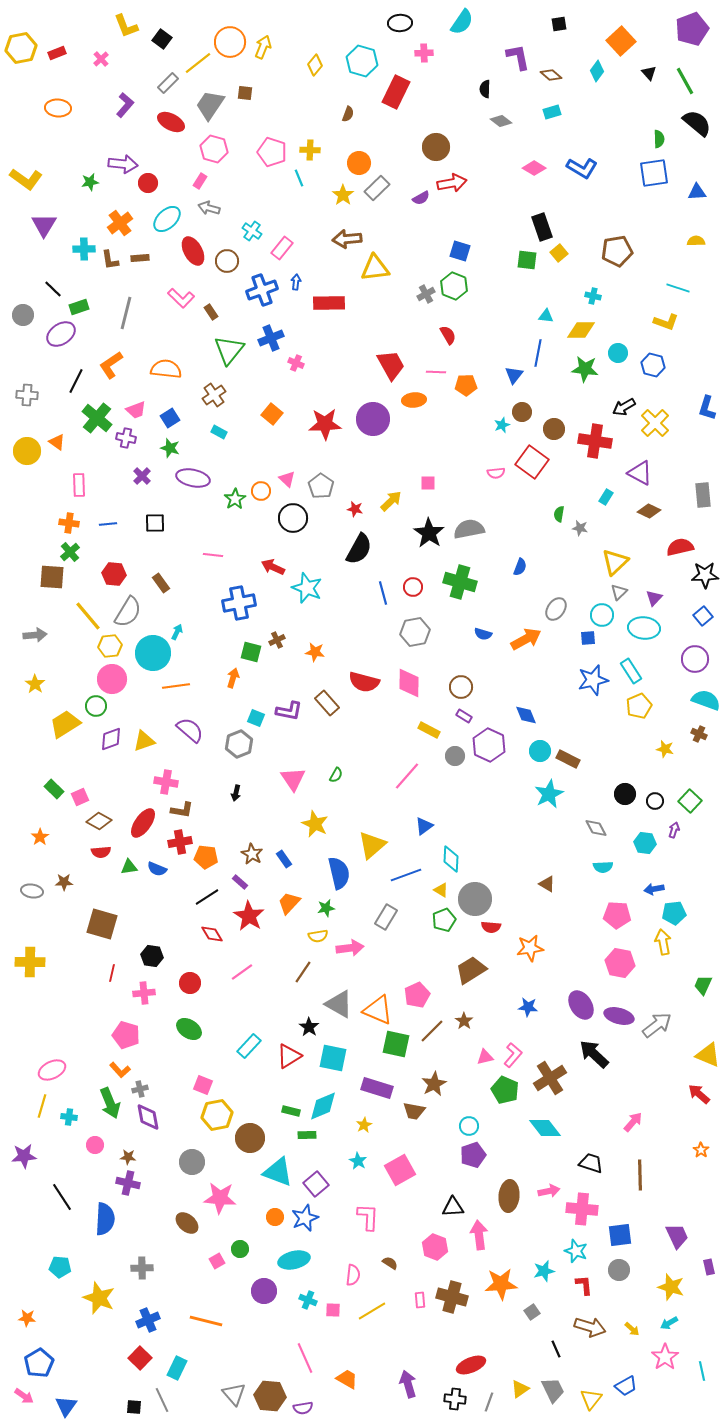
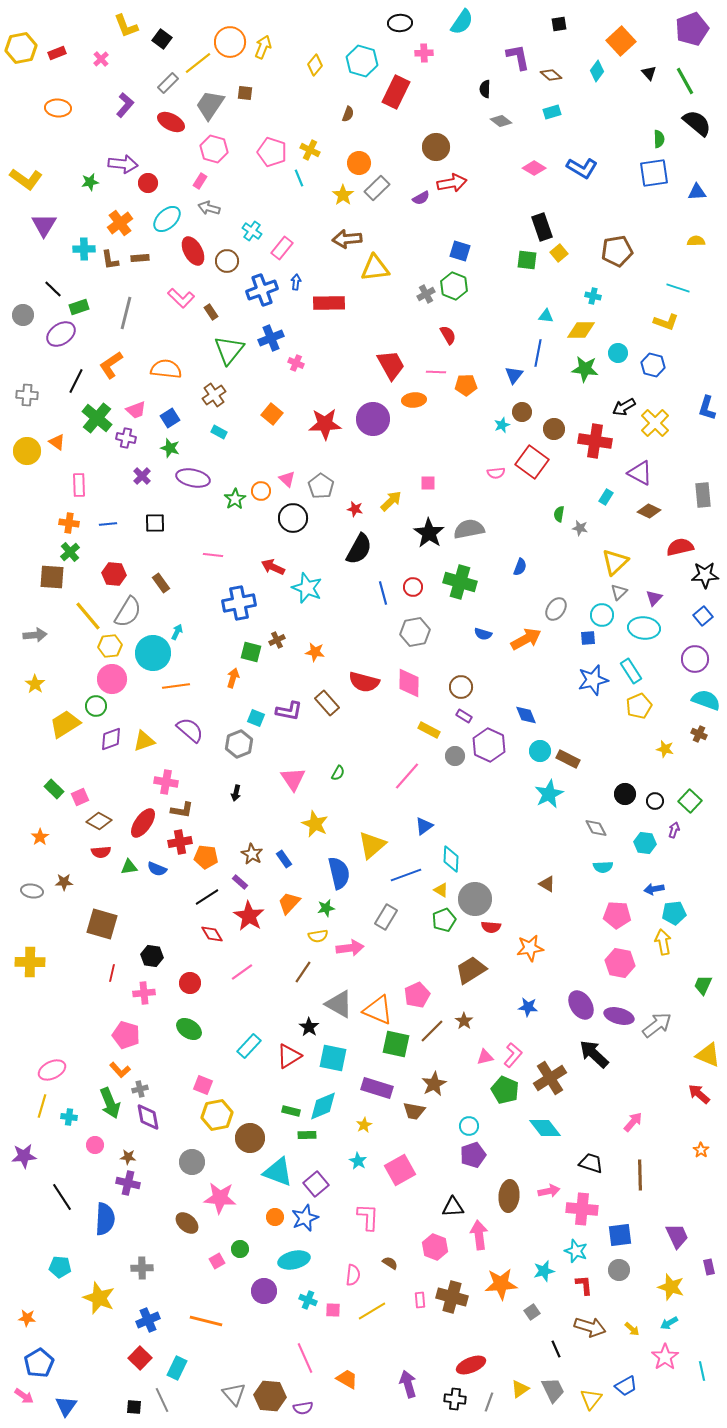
yellow cross at (310, 150): rotated 24 degrees clockwise
green semicircle at (336, 775): moved 2 px right, 2 px up
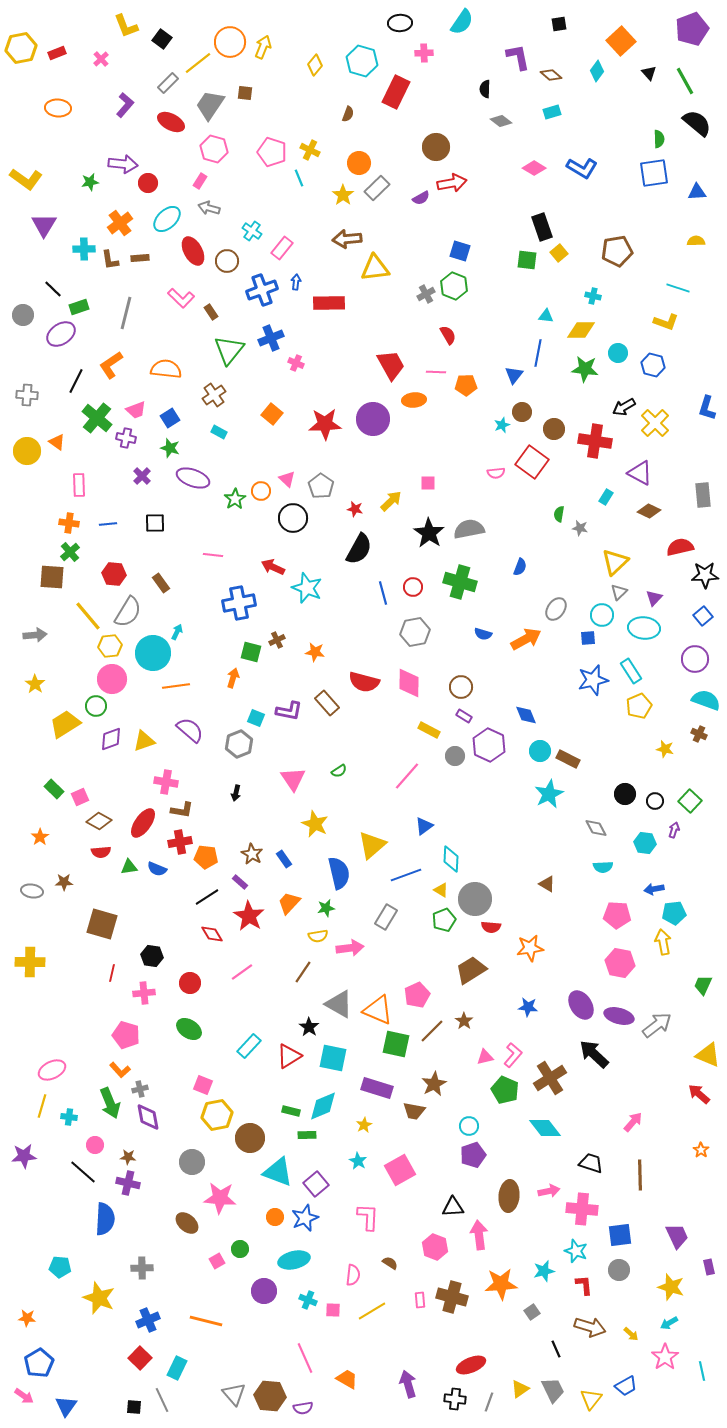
purple ellipse at (193, 478): rotated 8 degrees clockwise
green semicircle at (338, 773): moved 1 px right, 2 px up; rotated 28 degrees clockwise
black line at (62, 1197): moved 21 px right, 25 px up; rotated 16 degrees counterclockwise
yellow arrow at (632, 1329): moved 1 px left, 5 px down
